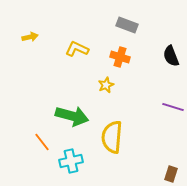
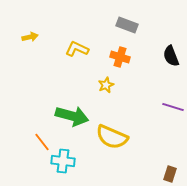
yellow semicircle: rotated 72 degrees counterclockwise
cyan cross: moved 8 px left; rotated 20 degrees clockwise
brown rectangle: moved 1 px left
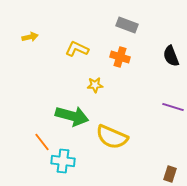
yellow star: moved 11 px left; rotated 21 degrees clockwise
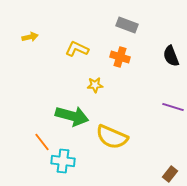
brown rectangle: rotated 21 degrees clockwise
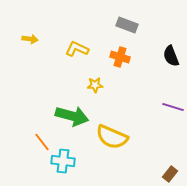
yellow arrow: moved 2 px down; rotated 21 degrees clockwise
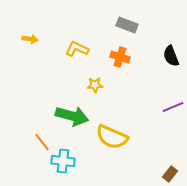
purple line: rotated 40 degrees counterclockwise
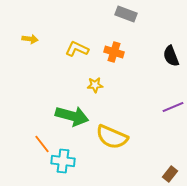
gray rectangle: moved 1 px left, 11 px up
orange cross: moved 6 px left, 5 px up
orange line: moved 2 px down
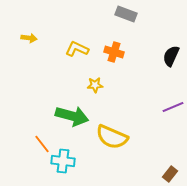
yellow arrow: moved 1 px left, 1 px up
black semicircle: rotated 45 degrees clockwise
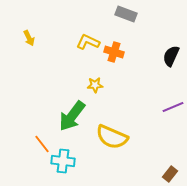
yellow arrow: rotated 56 degrees clockwise
yellow L-shape: moved 11 px right, 7 px up
green arrow: rotated 112 degrees clockwise
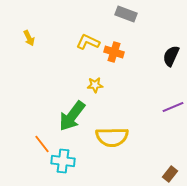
yellow semicircle: rotated 24 degrees counterclockwise
